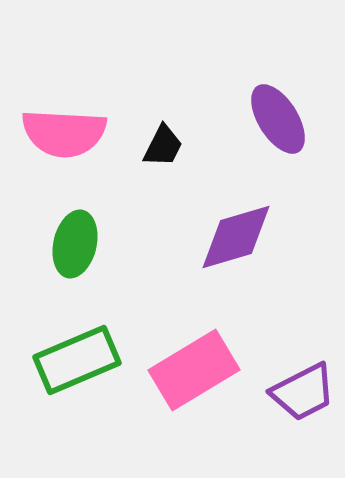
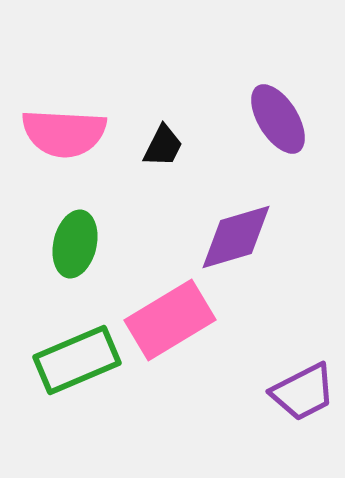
pink rectangle: moved 24 px left, 50 px up
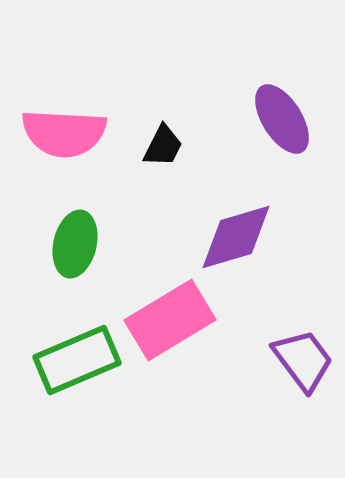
purple ellipse: moved 4 px right
purple trapezoid: moved 32 px up; rotated 100 degrees counterclockwise
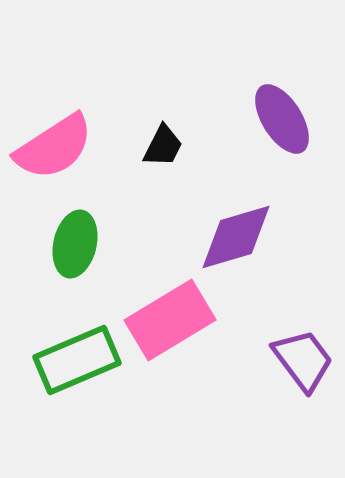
pink semicircle: moved 10 px left, 14 px down; rotated 36 degrees counterclockwise
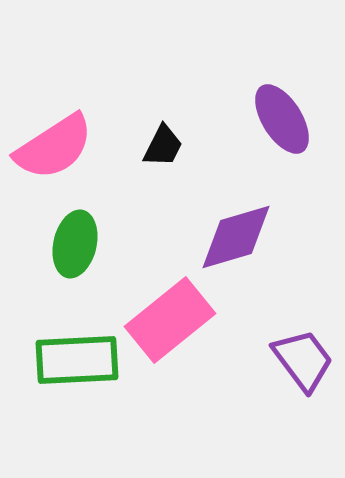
pink rectangle: rotated 8 degrees counterclockwise
green rectangle: rotated 20 degrees clockwise
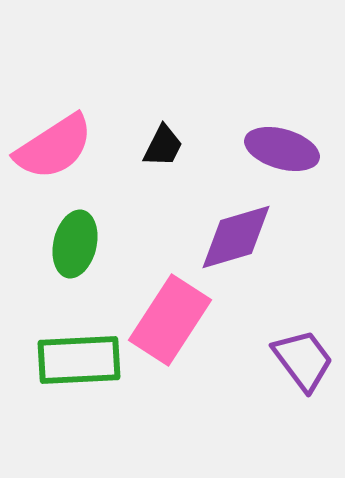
purple ellipse: moved 30 px down; rotated 42 degrees counterclockwise
pink rectangle: rotated 18 degrees counterclockwise
green rectangle: moved 2 px right
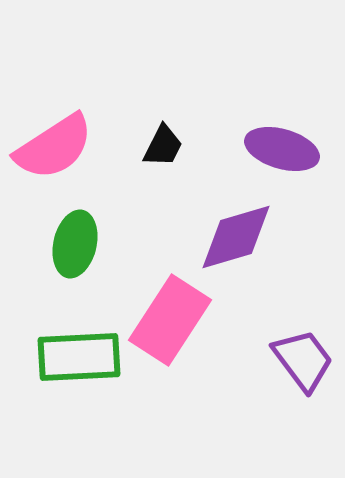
green rectangle: moved 3 px up
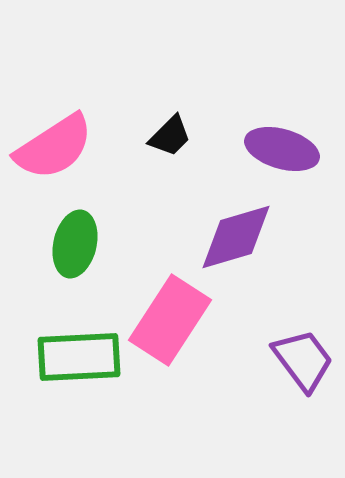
black trapezoid: moved 7 px right, 10 px up; rotated 18 degrees clockwise
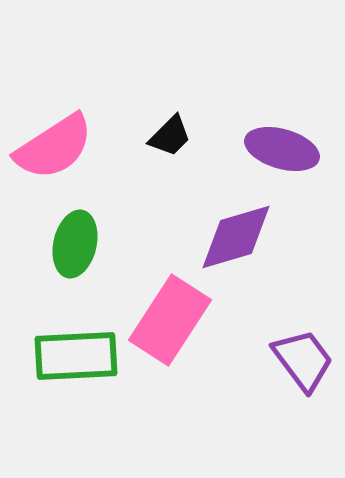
green rectangle: moved 3 px left, 1 px up
